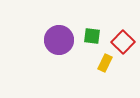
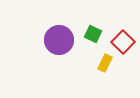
green square: moved 1 px right, 2 px up; rotated 18 degrees clockwise
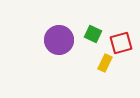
red square: moved 2 px left, 1 px down; rotated 30 degrees clockwise
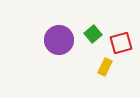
green square: rotated 24 degrees clockwise
yellow rectangle: moved 4 px down
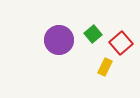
red square: rotated 25 degrees counterclockwise
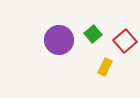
red square: moved 4 px right, 2 px up
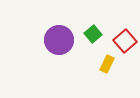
yellow rectangle: moved 2 px right, 3 px up
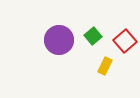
green square: moved 2 px down
yellow rectangle: moved 2 px left, 2 px down
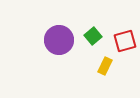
red square: rotated 25 degrees clockwise
